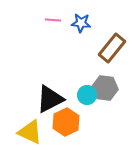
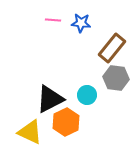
gray hexagon: moved 11 px right, 10 px up
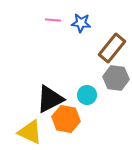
orange hexagon: moved 3 px up; rotated 24 degrees counterclockwise
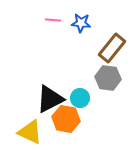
gray hexagon: moved 8 px left
cyan circle: moved 7 px left, 3 px down
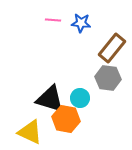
black triangle: rotated 44 degrees clockwise
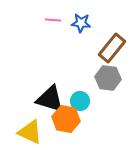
cyan circle: moved 3 px down
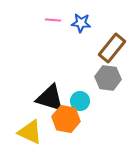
black triangle: moved 1 px up
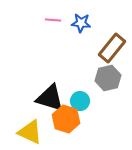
gray hexagon: rotated 20 degrees counterclockwise
orange hexagon: rotated 8 degrees clockwise
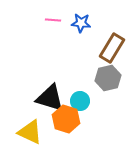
brown rectangle: rotated 8 degrees counterclockwise
